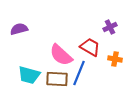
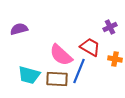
blue line: moved 2 px up
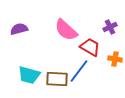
pink semicircle: moved 5 px right, 25 px up
blue line: rotated 15 degrees clockwise
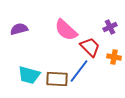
red trapezoid: rotated 15 degrees clockwise
orange cross: moved 1 px left, 2 px up
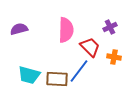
pink semicircle: rotated 130 degrees counterclockwise
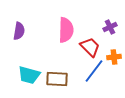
purple semicircle: moved 2 px down; rotated 114 degrees clockwise
orange cross: rotated 16 degrees counterclockwise
blue line: moved 15 px right
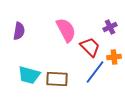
pink semicircle: rotated 30 degrees counterclockwise
blue line: moved 1 px right, 1 px down
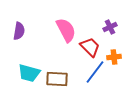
cyan trapezoid: moved 2 px up
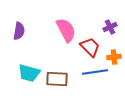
blue line: rotated 45 degrees clockwise
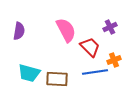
orange cross: moved 3 px down; rotated 16 degrees counterclockwise
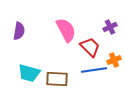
blue line: moved 1 px left, 2 px up
